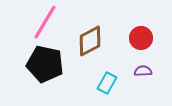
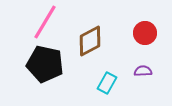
red circle: moved 4 px right, 5 px up
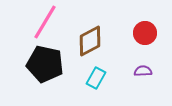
cyan rectangle: moved 11 px left, 5 px up
